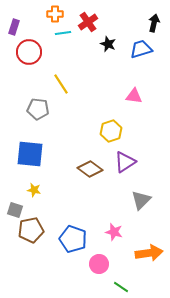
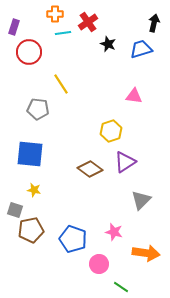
orange arrow: moved 3 px left; rotated 16 degrees clockwise
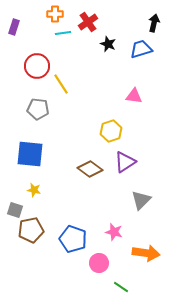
red circle: moved 8 px right, 14 px down
pink circle: moved 1 px up
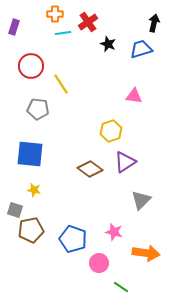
red circle: moved 6 px left
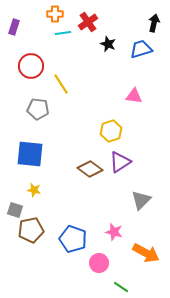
purple triangle: moved 5 px left
orange arrow: rotated 20 degrees clockwise
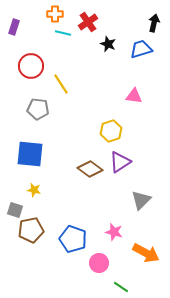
cyan line: rotated 21 degrees clockwise
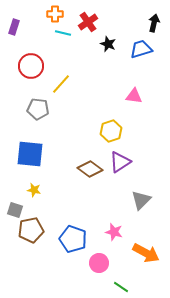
yellow line: rotated 75 degrees clockwise
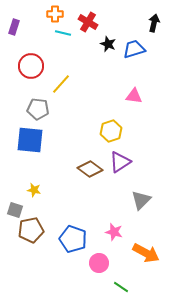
red cross: rotated 24 degrees counterclockwise
blue trapezoid: moved 7 px left
blue square: moved 14 px up
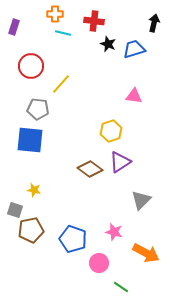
red cross: moved 6 px right, 1 px up; rotated 24 degrees counterclockwise
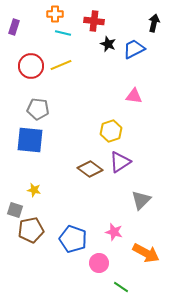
blue trapezoid: rotated 10 degrees counterclockwise
yellow line: moved 19 px up; rotated 25 degrees clockwise
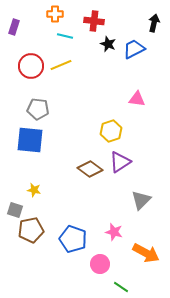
cyan line: moved 2 px right, 3 px down
pink triangle: moved 3 px right, 3 px down
pink circle: moved 1 px right, 1 px down
